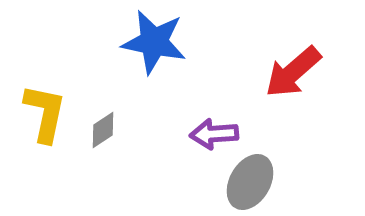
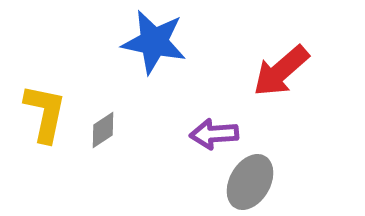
red arrow: moved 12 px left, 1 px up
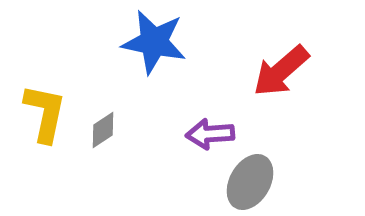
purple arrow: moved 4 px left
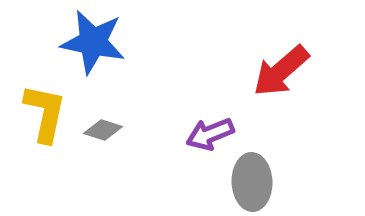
blue star: moved 61 px left
gray diamond: rotated 51 degrees clockwise
purple arrow: rotated 18 degrees counterclockwise
gray ellipse: moved 2 px right; rotated 32 degrees counterclockwise
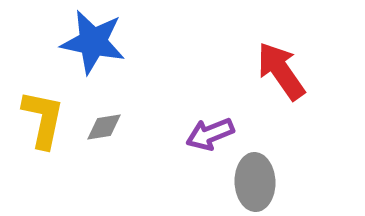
red arrow: rotated 96 degrees clockwise
yellow L-shape: moved 2 px left, 6 px down
gray diamond: moved 1 px right, 3 px up; rotated 27 degrees counterclockwise
gray ellipse: moved 3 px right
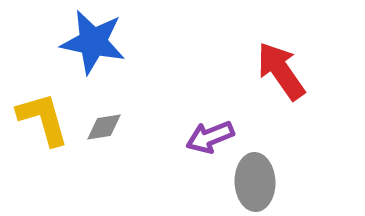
yellow L-shape: rotated 28 degrees counterclockwise
purple arrow: moved 3 px down
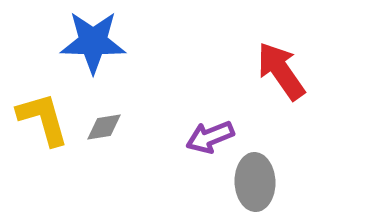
blue star: rotated 10 degrees counterclockwise
